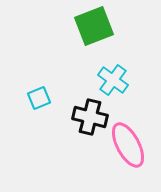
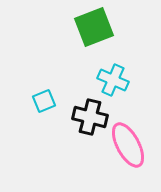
green square: moved 1 px down
cyan cross: rotated 12 degrees counterclockwise
cyan square: moved 5 px right, 3 px down
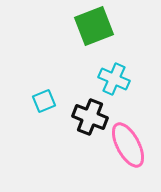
green square: moved 1 px up
cyan cross: moved 1 px right, 1 px up
black cross: rotated 8 degrees clockwise
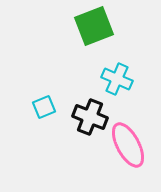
cyan cross: moved 3 px right
cyan square: moved 6 px down
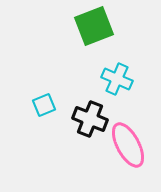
cyan square: moved 2 px up
black cross: moved 2 px down
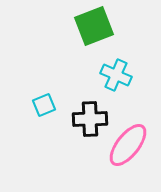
cyan cross: moved 1 px left, 4 px up
black cross: rotated 24 degrees counterclockwise
pink ellipse: rotated 66 degrees clockwise
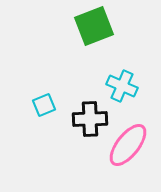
cyan cross: moved 6 px right, 11 px down
